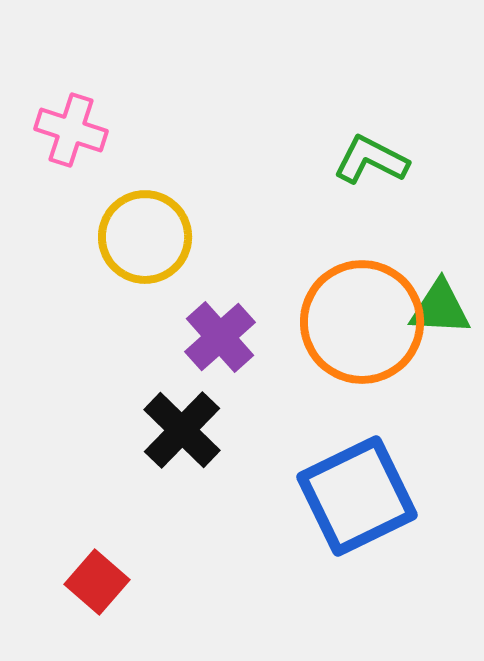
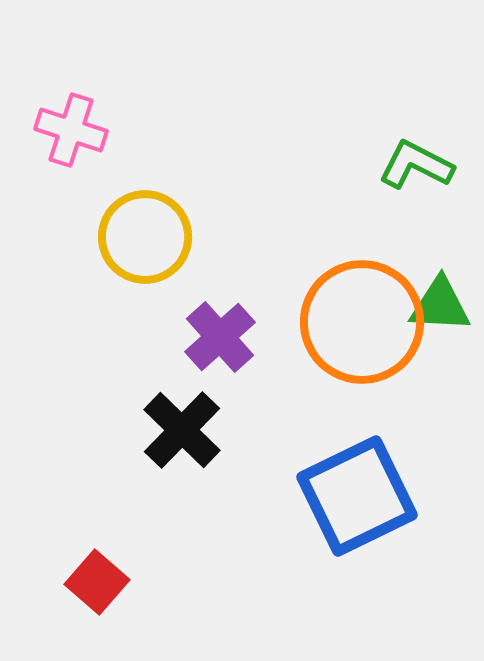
green L-shape: moved 45 px right, 5 px down
green triangle: moved 3 px up
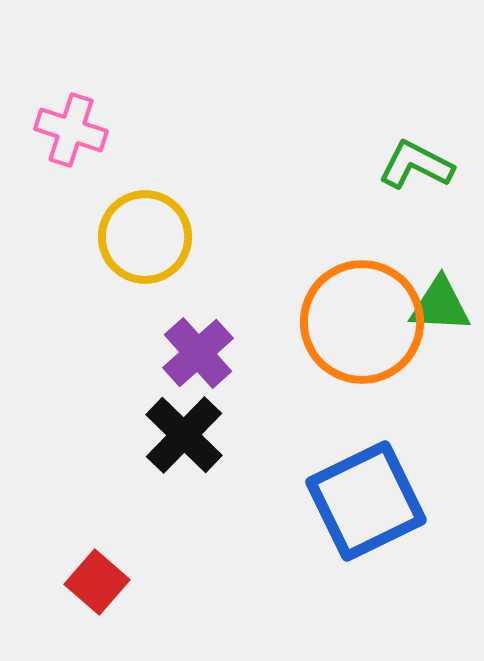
purple cross: moved 22 px left, 16 px down
black cross: moved 2 px right, 5 px down
blue square: moved 9 px right, 5 px down
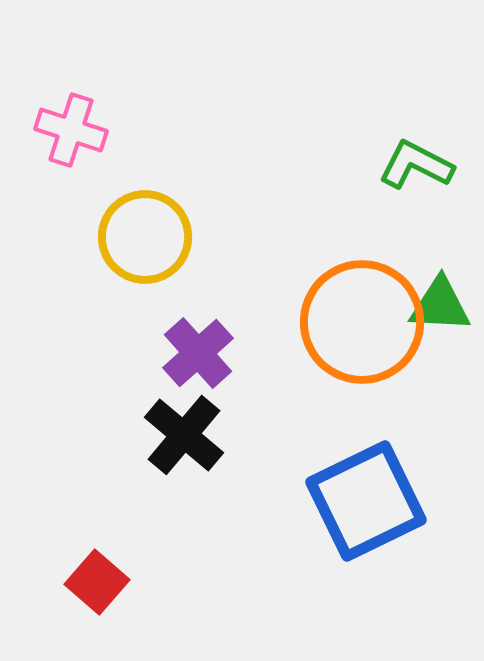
black cross: rotated 4 degrees counterclockwise
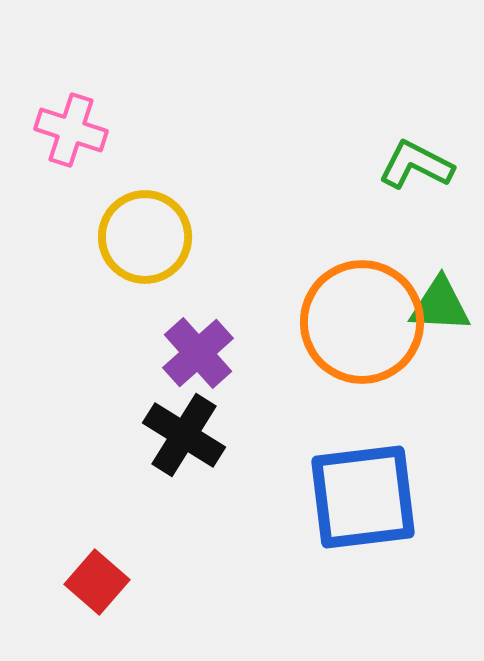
black cross: rotated 8 degrees counterclockwise
blue square: moved 3 px left, 4 px up; rotated 19 degrees clockwise
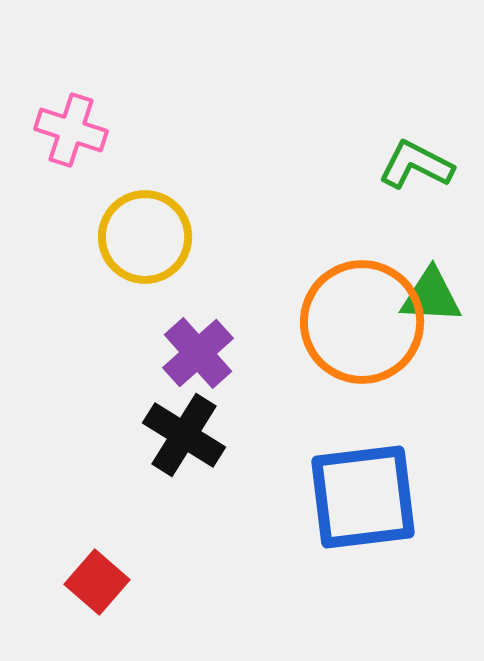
green triangle: moved 9 px left, 9 px up
